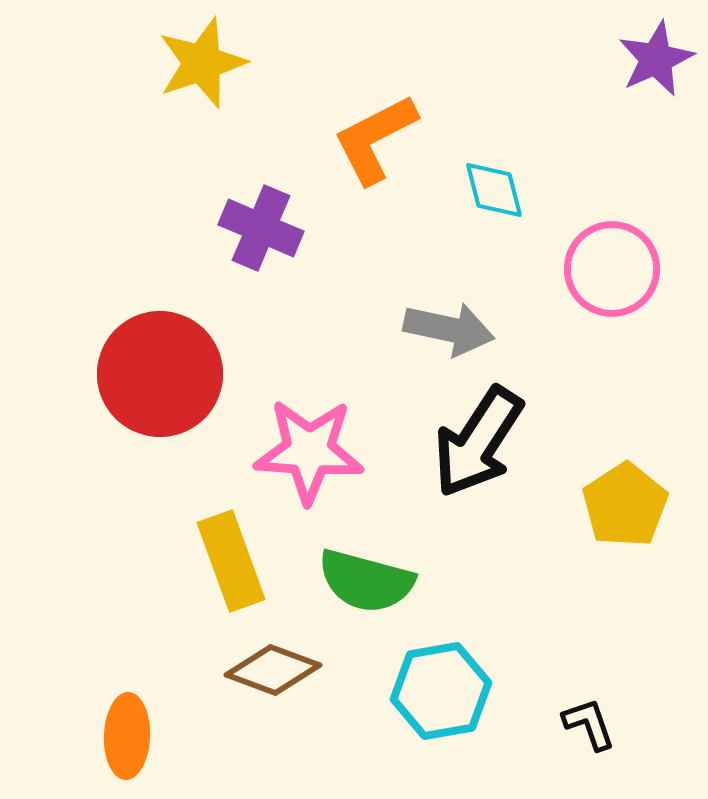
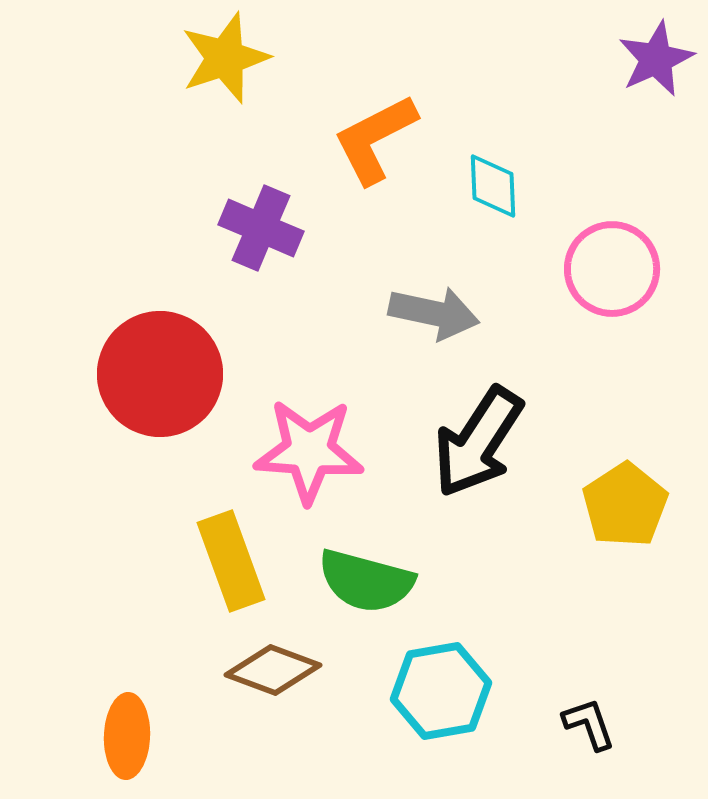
yellow star: moved 23 px right, 5 px up
cyan diamond: moved 1 px left, 4 px up; rotated 12 degrees clockwise
gray arrow: moved 15 px left, 16 px up
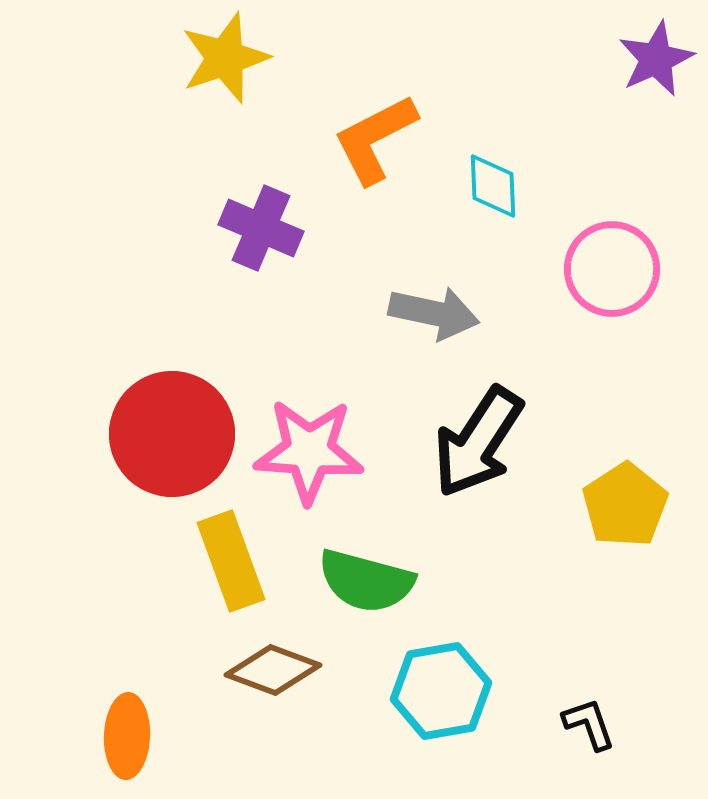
red circle: moved 12 px right, 60 px down
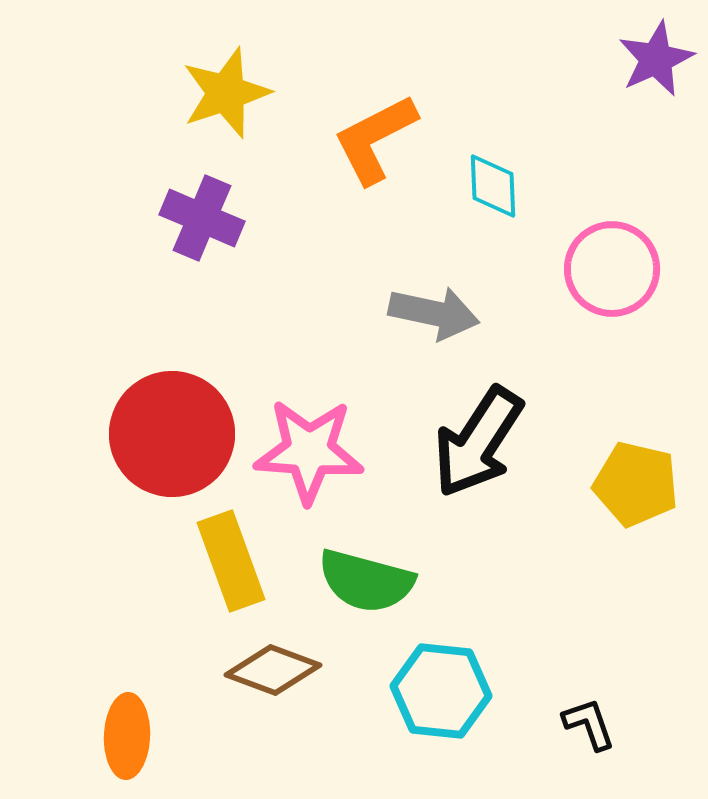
yellow star: moved 1 px right, 35 px down
purple cross: moved 59 px left, 10 px up
yellow pentagon: moved 11 px right, 21 px up; rotated 26 degrees counterclockwise
cyan hexagon: rotated 16 degrees clockwise
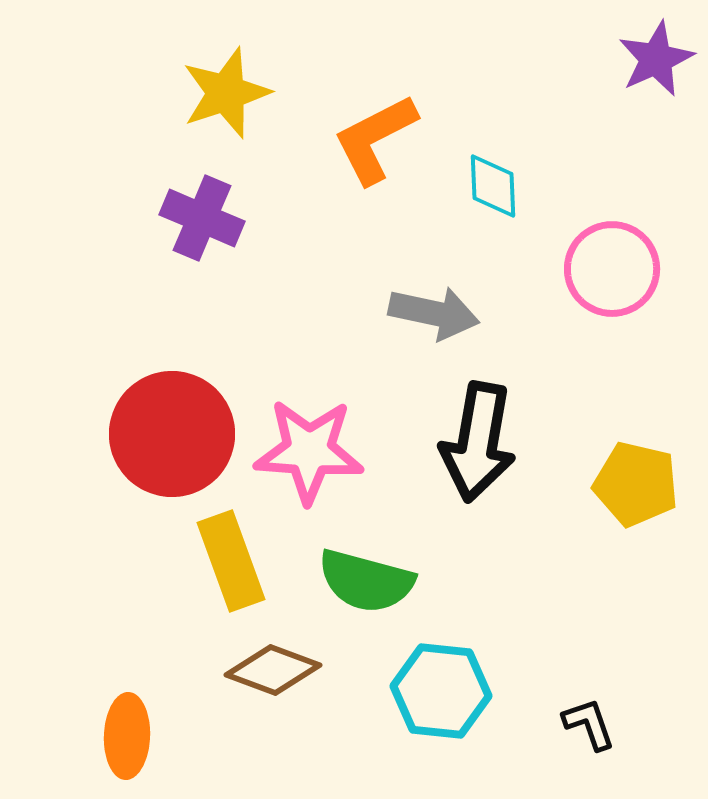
black arrow: rotated 23 degrees counterclockwise
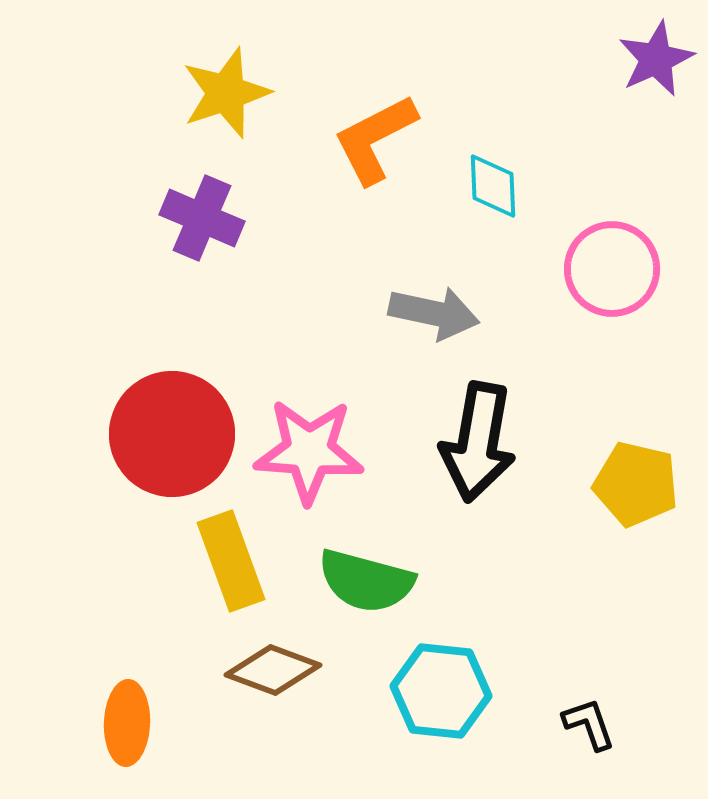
orange ellipse: moved 13 px up
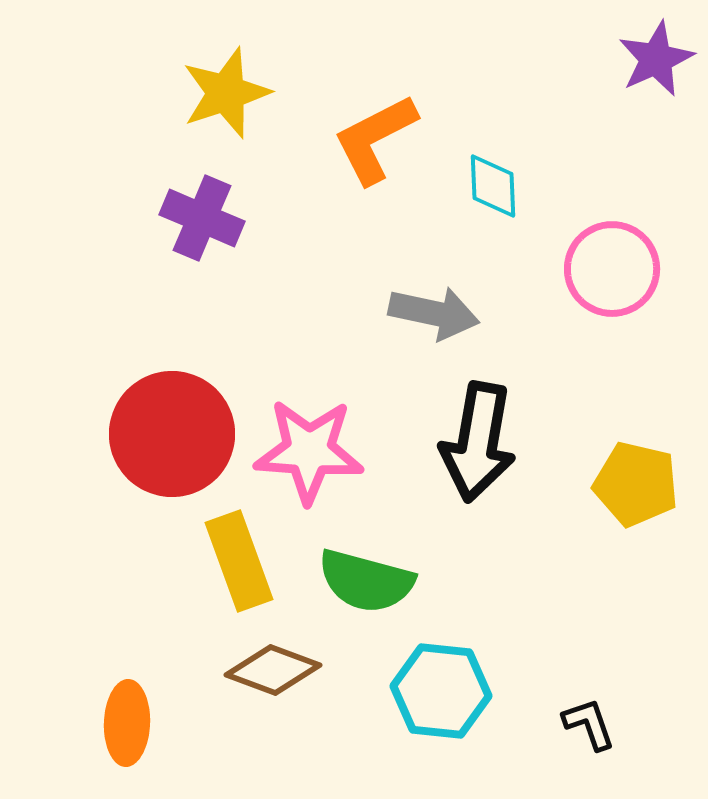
yellow rectangle: moved 8 px right
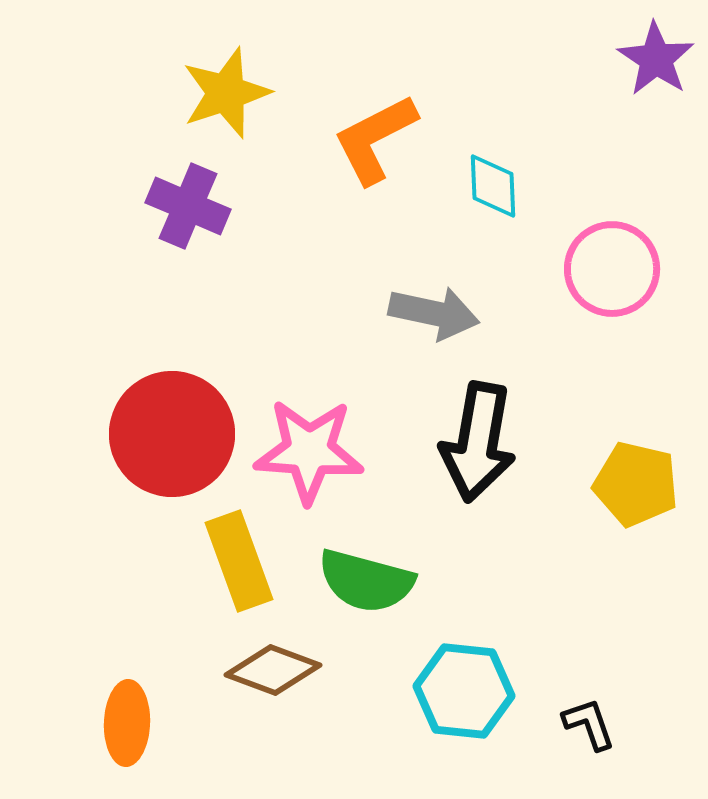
purple star: rotated 14 degrees counterclockwise
purple cross: moved 14 px left, 12 px up
cyan hexagon: moved 23 px right
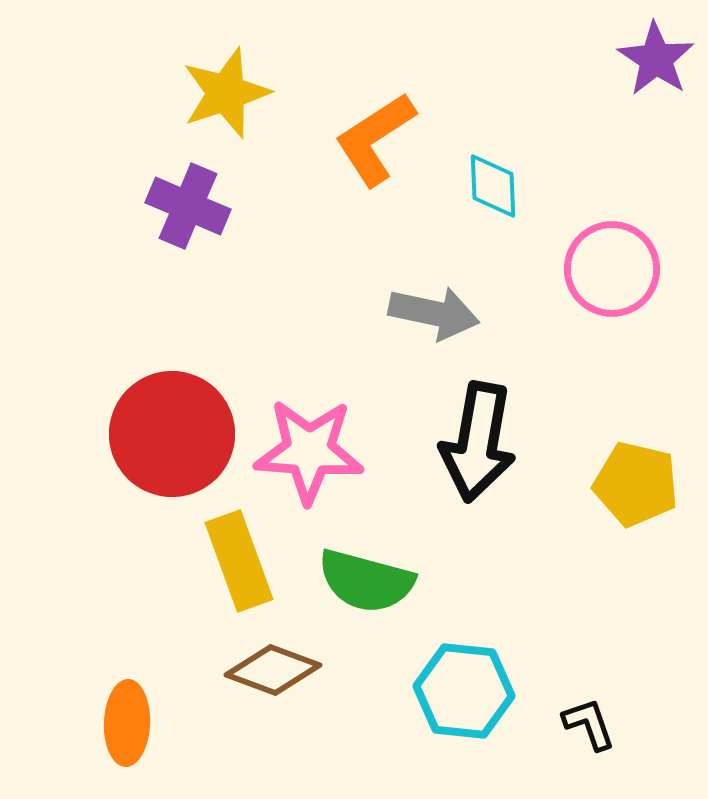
orange L-shape: rotated 6 degrees counterclockwise
